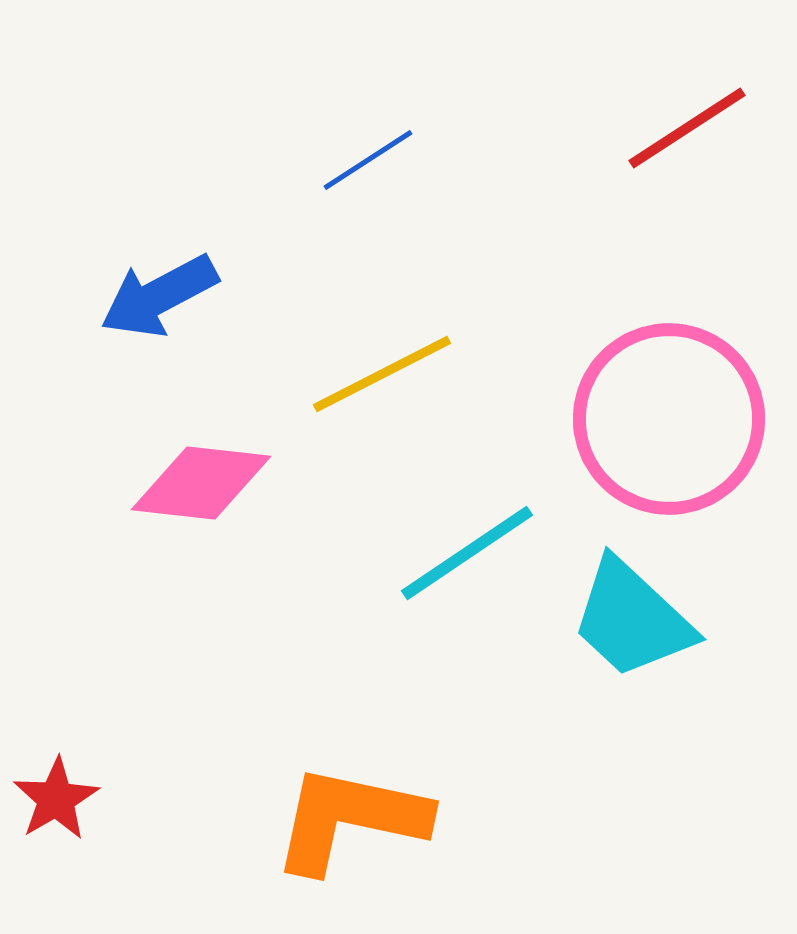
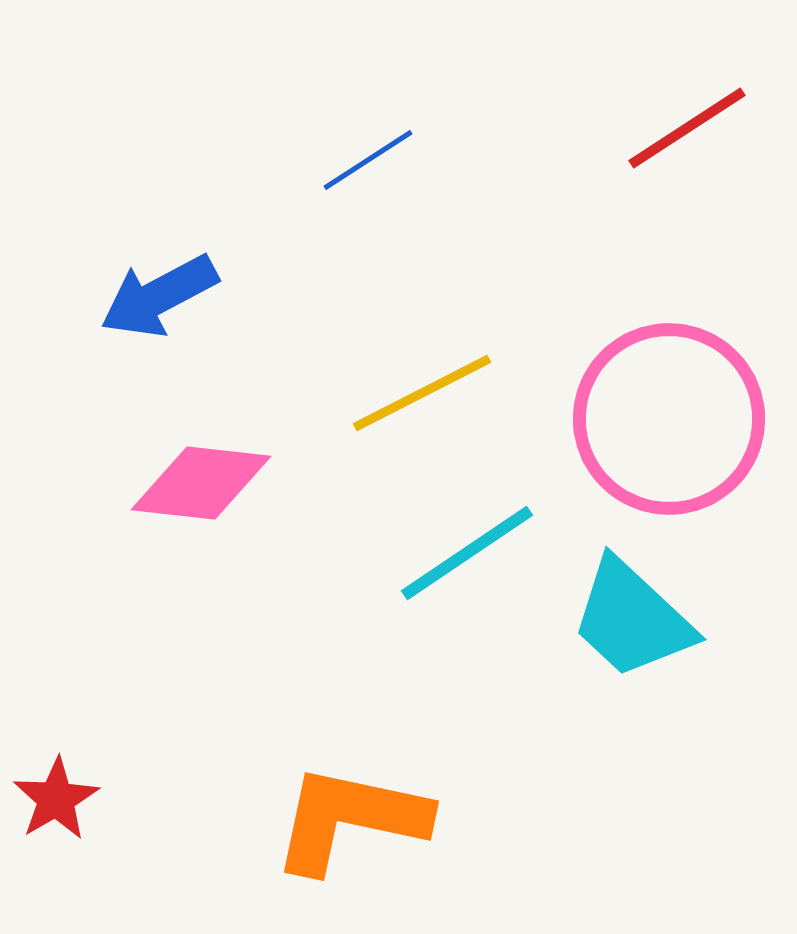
yellow line: moved 40 px right, 19 px down
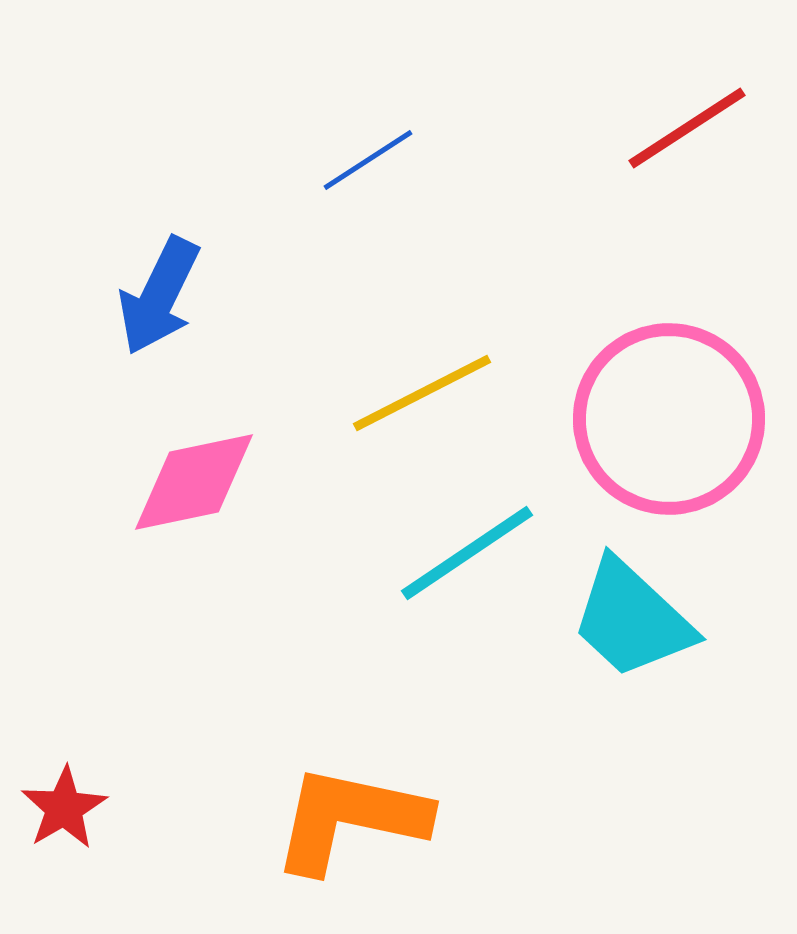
blue arrow: rotated 36 degrees counterclockwise
pink diamond: moved 7 px left, 1 px up; rotated 18 degrees counterclockwise
red star: moved 8 px right, 9 px down
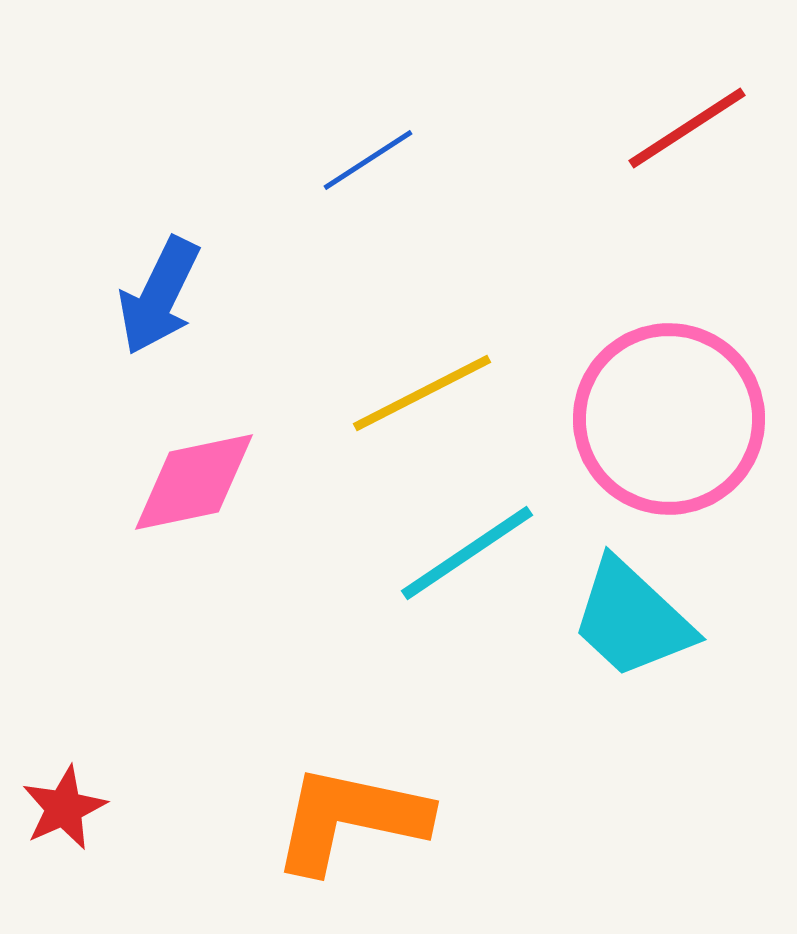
red star: rotated 6 degrees clockwise
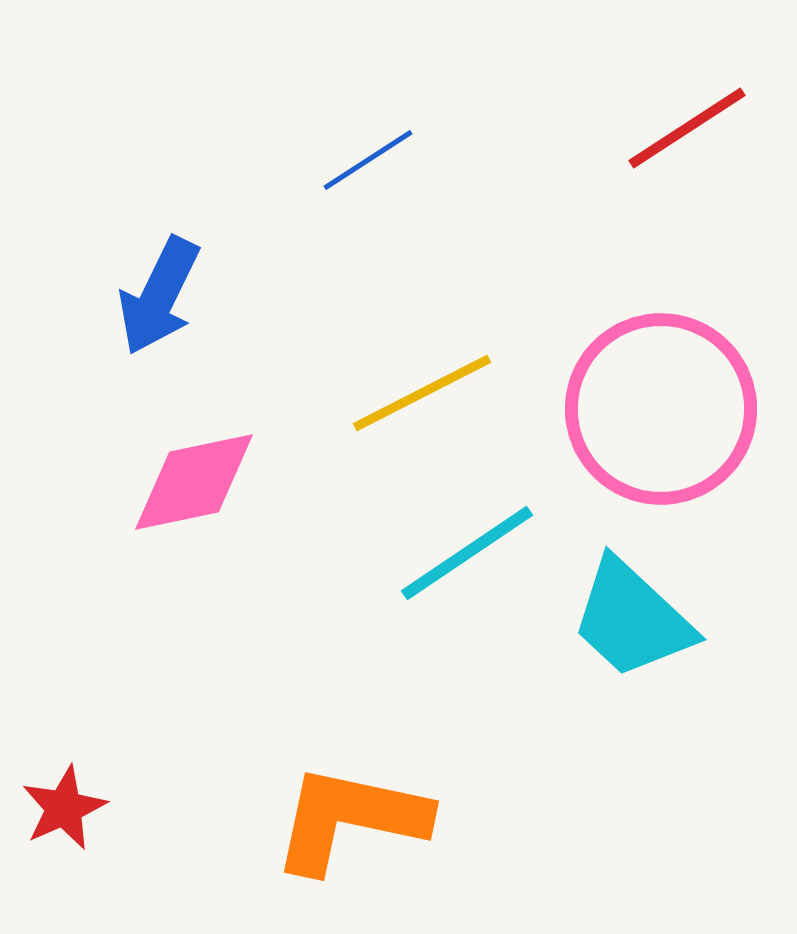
pink circle: moved 8 px left, 10 px up
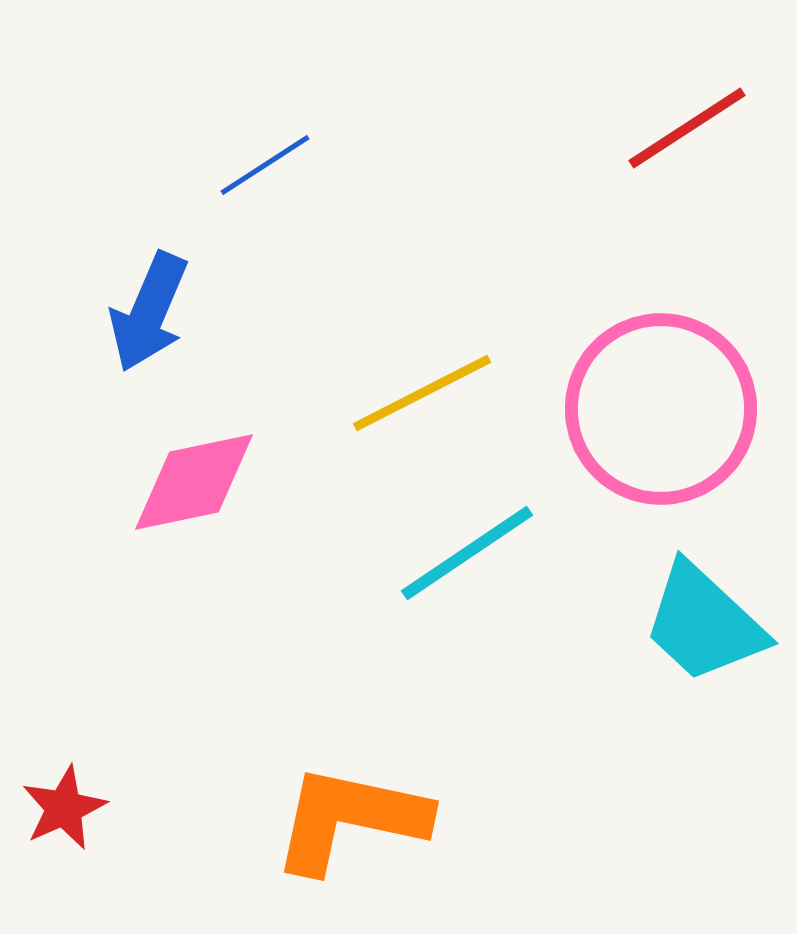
blue line: moved 103 px left, 5 px down
blue arrow: moved 10 px left, 16 px down; rotated 3 degrees counterclockwise
cyan trapezoid: moved 72 px right, 4 px down
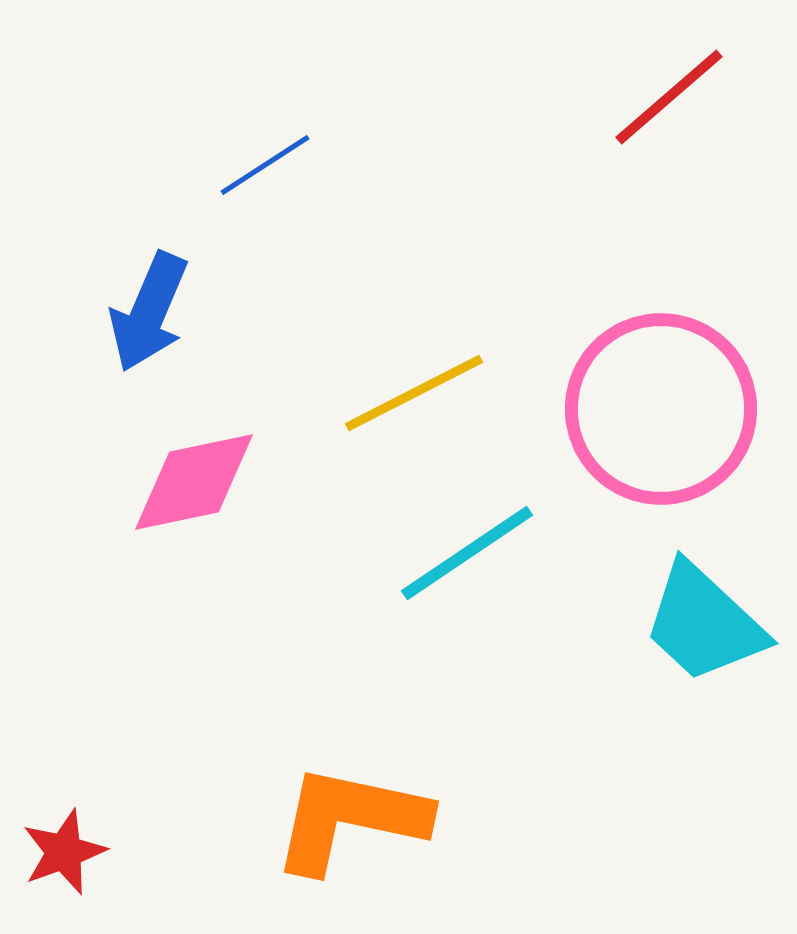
red line: moved 18 px left, 31 px up; rotated 8 degrees counterclockwise
yellow line: moved 8 px left
red star: moved 44 px down; rotated 4 degrees clockwise
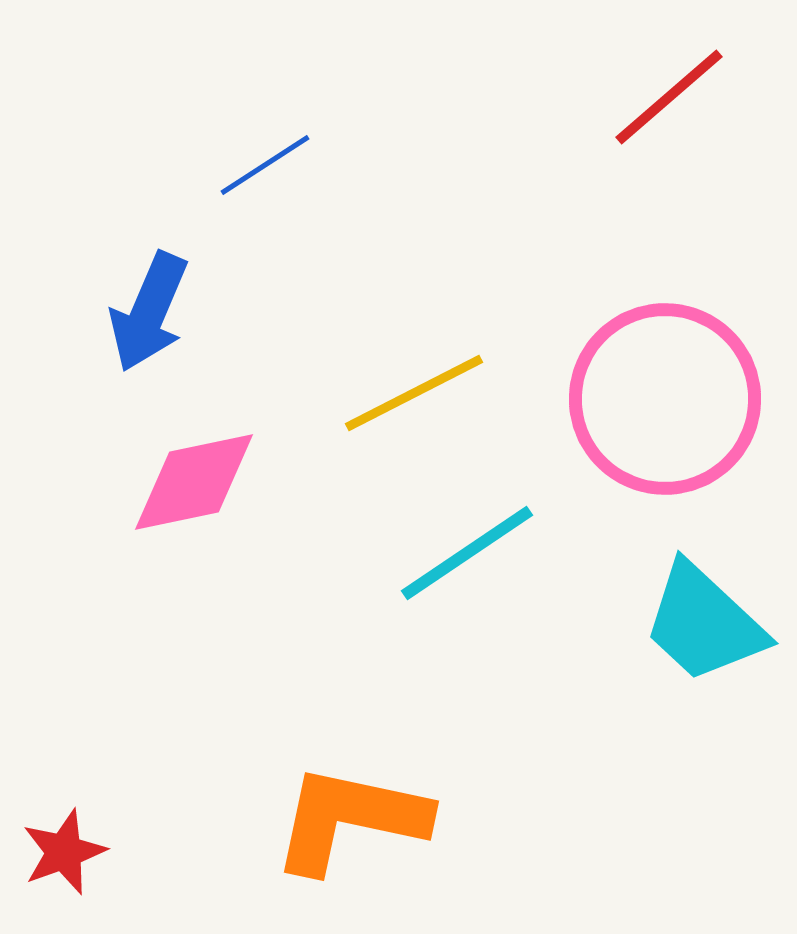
pink circle: moved 4 px right, 10 px up
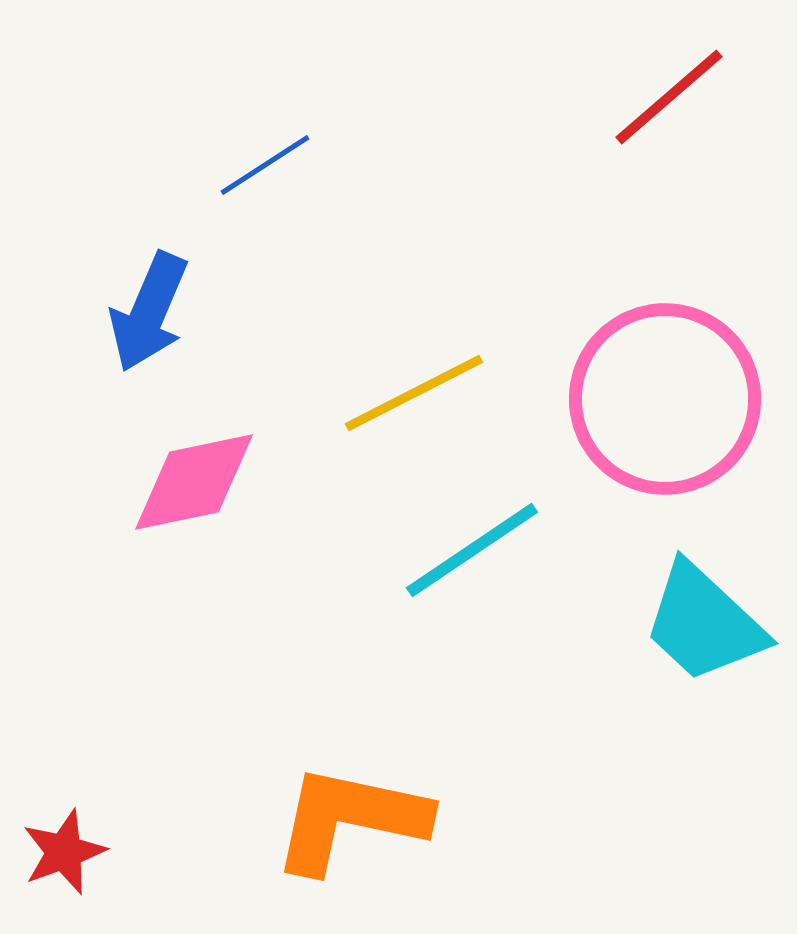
cyan line: moved 5 px right, 3 px up
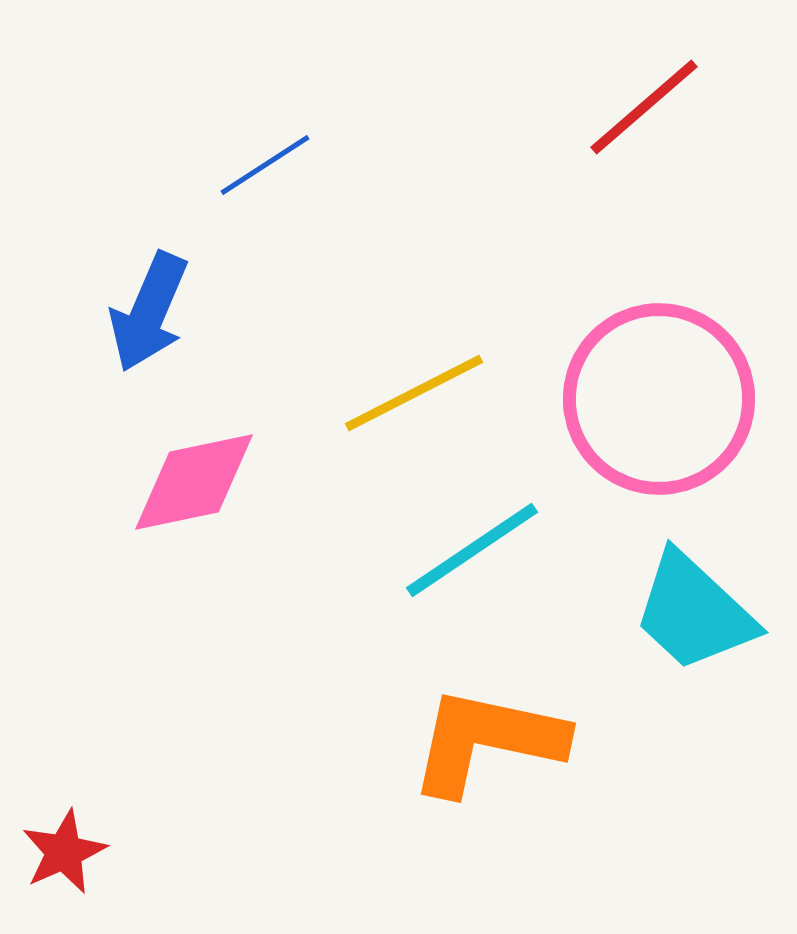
red line: moved 25 px left, 10 px down
pink circle: moved 6 px left
cyan trapezoid: moved 10 px left, 11 px up
orange L-shape: moved 137 px right, 78 px up
red star: rotated 4 degrees counterclockwise
